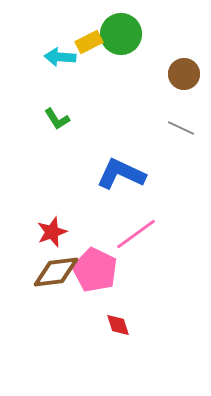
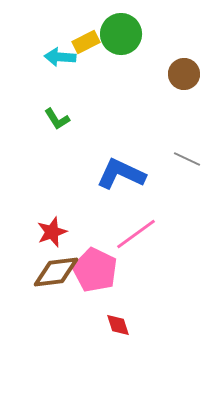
yellow rectangle: moved 3 px left
gray line: moved 6 px right, 31 px down
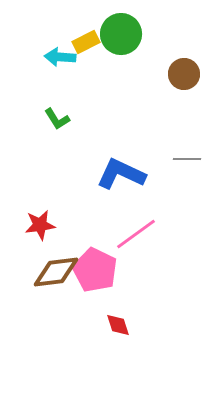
gray line: rotated 24 degrees counterclockwise
red star: moved 12 px left, 7 px up; rotated 12 degrees clockwise
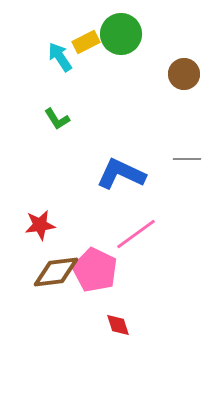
cyan arrow: rotated 52 degrees clockwise
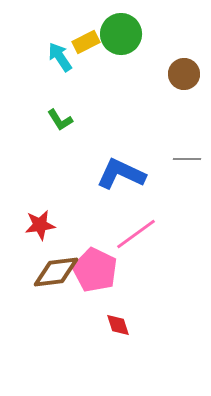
green L-shape: moved 3 px right, 1 px down
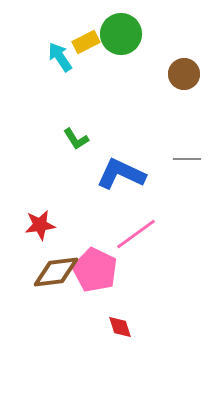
green L-shape: moved 16 px right, 19 px down
red diamond: moved 2 px right, 2 px down
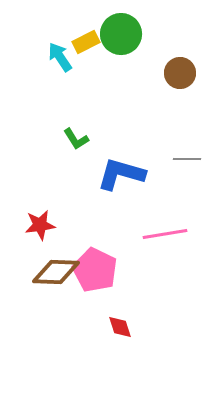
brown circle: moved 4 px left, 1 px up
blue L-shape: rotated 9 degrees counterclockwise
pink line: moved 29 px right; rotated 27 degrees clockwise
brown diamond: rotated 9 degrees clockwise
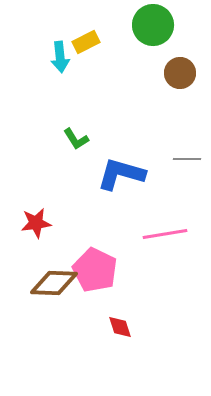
green circle: moved 32 px right, 9 px up
cyan arrow: rotated 152 degrees counterclockwise
red star: moved 4 px left, 2 px up
brown diamond: moved 2 px left, 11 px down
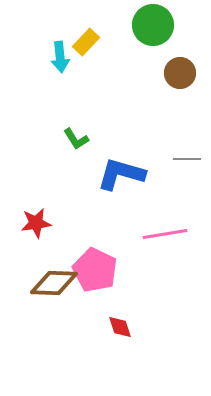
yellow rectangle: rotated 20 degrees counterclockwise
